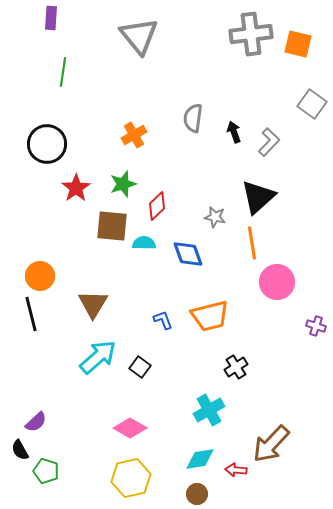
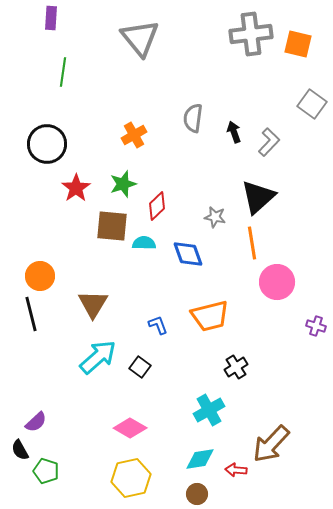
gray triangle: moved 1 px right, 2 px down
blue L-shape: moved 5 px left, 5 px down
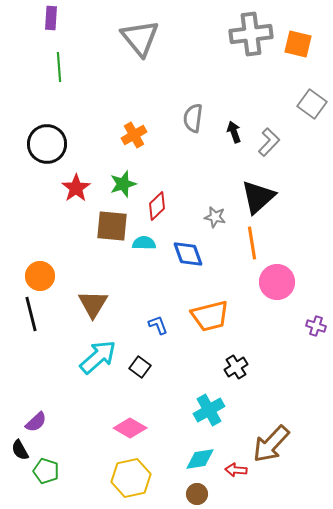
green line: moved 4 px left, 5 px up; rotated 12 degrees counterclockwise
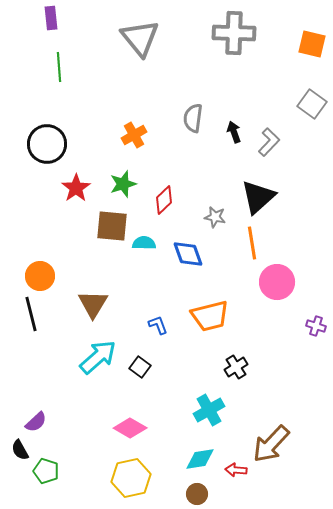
purple rectangle: rotated 10 degrees counterclockwise
gray cross: moved 17 px left, 1 px up; rotated 9 degrees clockwise
orange square: moved 14 px right
red diamond: moved 7 px right, 6 px up
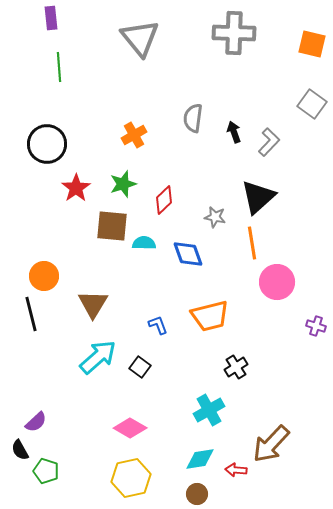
orange circle: moved 4 px right
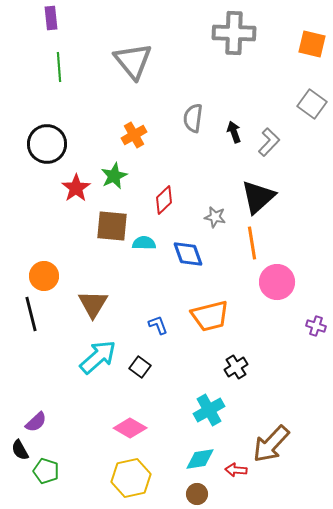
gray triangle: moved 7 px left, 23 px down
green star: moved 9 px left, 8 px up; rotated 8 degrees counterclockwise
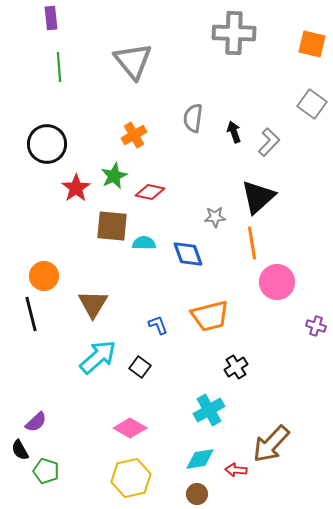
red diamond: moved 14 px left, 8 px up; rotated 56 degrees clockwise
gray star: rotated 15 degrees counterclockwise
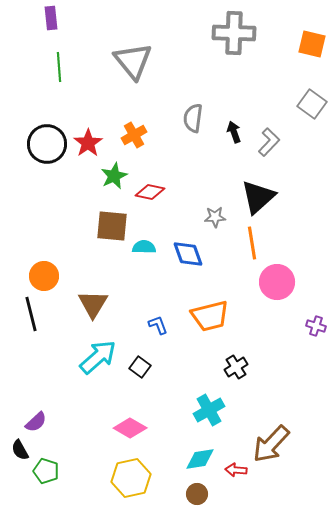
red star: moved 12 px right, 45 px up
cyan semicircle: moved 4 px down
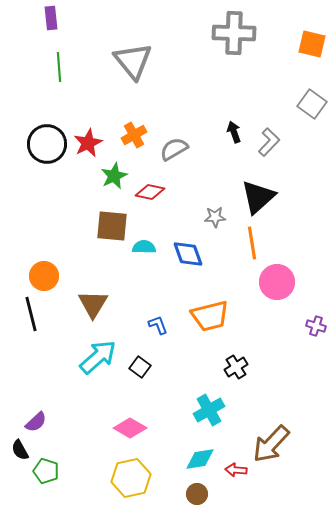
gray semicircle: moved 19 px left, 31 px down; rotated 52 degrees clockwise
red star: rotated 8 degrees clockwise
